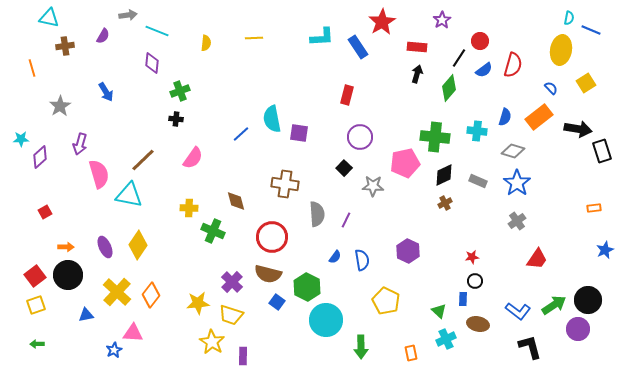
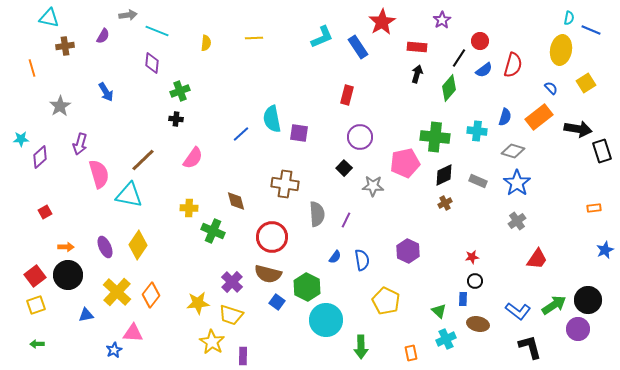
cyan L-shape at (322, 37): rotated 20 degrees counterclockwise
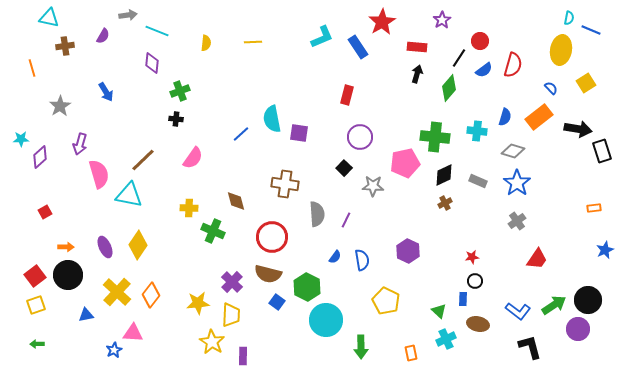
yellow line at (254, 38): moved 1 px left, 4 px down
yellow trapezoid at (231, 315): rotated 105 degrees counterclockwise
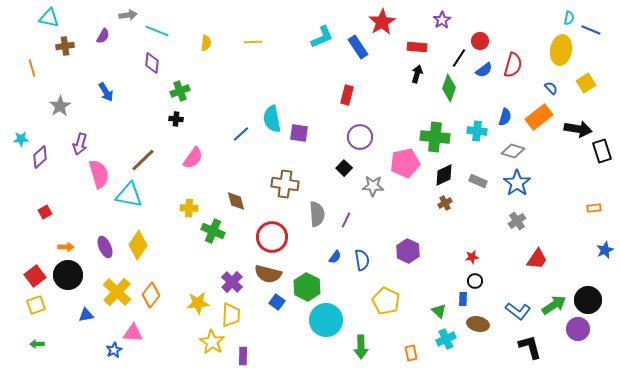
green diamond at (449, 88): rotated 20 degrees counterclockwise
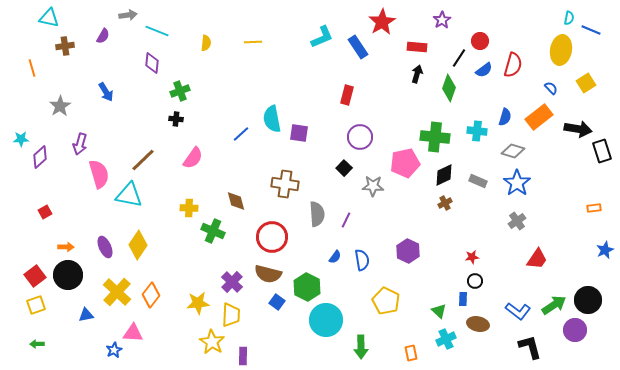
purple circle at (578, 329): moved 3 px left, 1 px down
